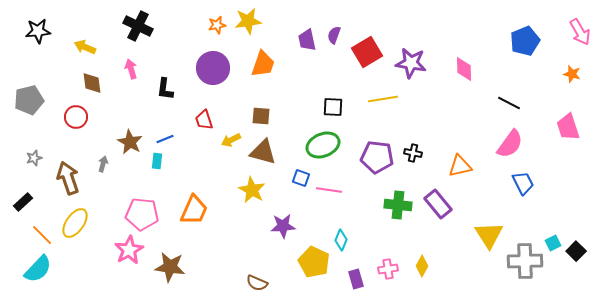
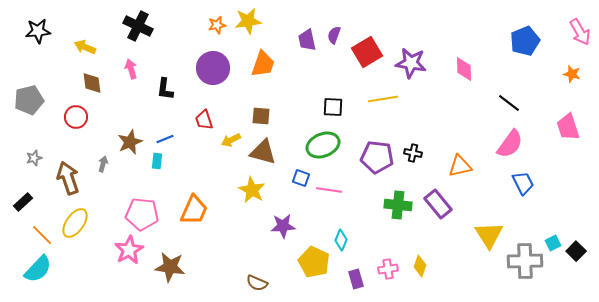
black line at (509, 103): rotated 10 degrees clockwise
brown star at (130, 142): rotated 20 degrees clockwise
yellow diamond at (422, 266): moved 2 px left; rotated 10 degrees counterclockwise
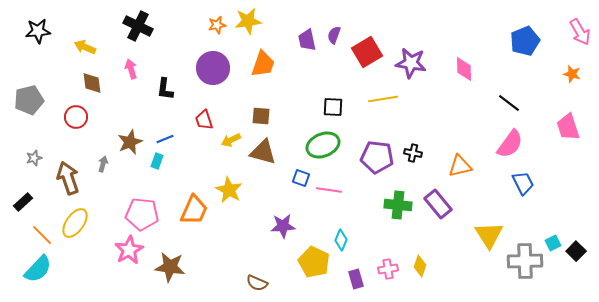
cyan rectangle at (157, 161): rotated 14 degrees clockwise
yellow star at (252, 190): moved 23 px left
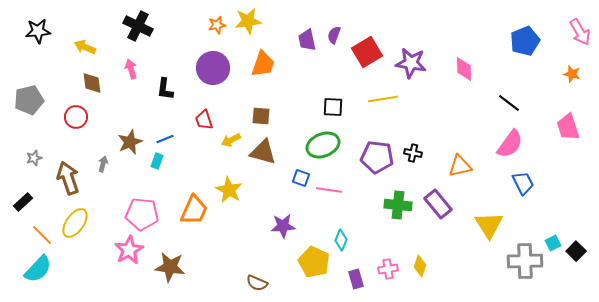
yellow triangle at (489, 235): moved 10 px up
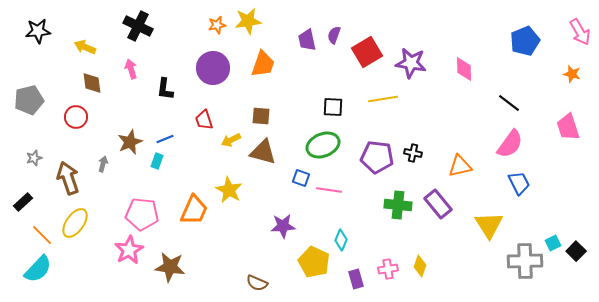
blue trapezoid at (523, 183): moved 4 px left
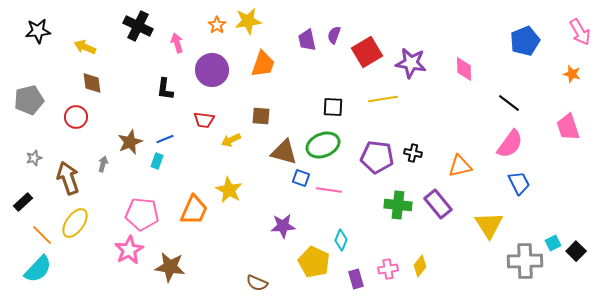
orange star at (217, 25): rotated 24 degrees counterclockwise
purple circle at (213, 68): moved 1 px left, 2 px down
pink arrow at (131, 69): moved 46 px right, 26 px up
red trapezoid at (204, 120): rotated 65 degrees counterclockwise
brown triangle at (263, 152): moved 21 px right
yellow diamond at (420, 266): rotated 20 degrees clockwise
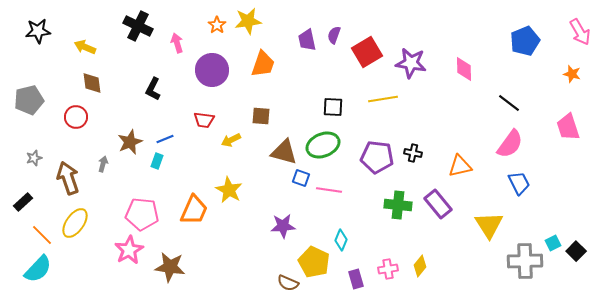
black L-shape at (165, 89): moved 12 px left; rotated 20 degrees clockwise
brown semicircle at (257, 283): moved 31 px right
